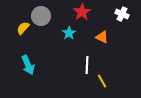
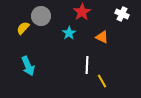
cyan arrow: moved 1 px down
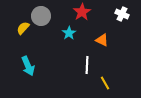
orange triangle: moved 3 px down
yellow line: moved 3 px right, 2 px down
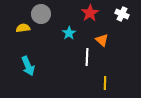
red star: moved 8 px right, 1 px down
gray circle: moved 2 px up
yellow semicircle: rotated 40 degrees clockwise
orange triangle: rotated 16 degrees clockwise
white line: moved 8 px up
yellow line: rotated 32 degrees clockwise
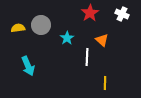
gray circle: moved 11 px down
yellow semicircle: moved 5 px left
cyan star: moved 2 px left, 5 px down
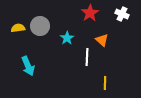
gray circle: moved 1 px left, 1 px down
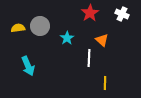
white line: moved 2 px right, 1 px down
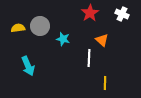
cyan star: moved 4 px left, 1 px down; rotated 24 degrees counterclockwise
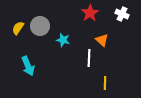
yellow semicircle: rotated 48 degrees counterclockwise
cyan star: moved 1 px down
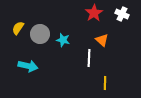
red star: moved 4 px right
gray circle: moved 8 px down
cyan arrow: rotated 54 degrees counterclockwise
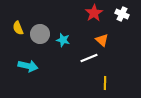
yellow semicircle: rotated 56 degrees counterclockwise
white line: rotated 66 degrees clockwise
